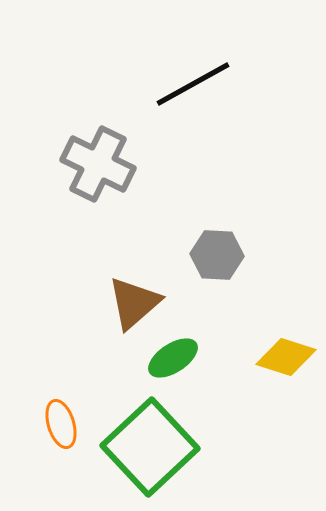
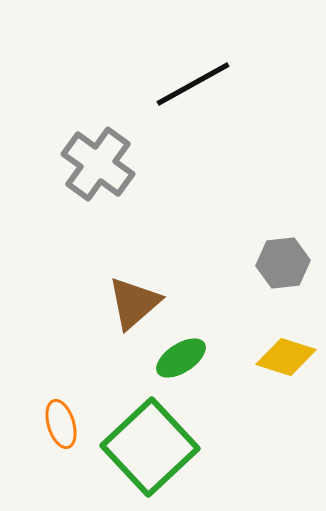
gray cross: rotated 10 degrees clockwise
gray hexagon: moved 66 px right, 8 px down; rotated 9 degrees counterclockwise
green ellipse: moved 8 px right
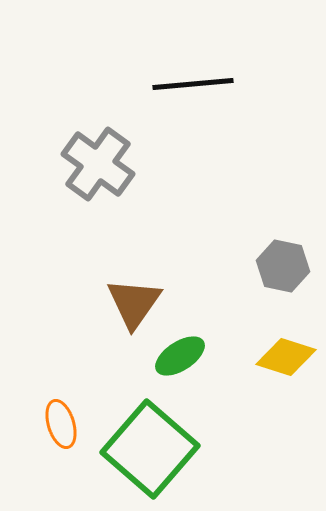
black line: rotated 24 degrees clockwise
gray hexagon: moved 3 px down; rotated 18 degrees clockwise
brown triangle: rotated 14 degrees counterclockwise
green ellipse: moved 1 px left, 2 px up
green square: moved 2 px down; rotated 6 degrees counterclockwise
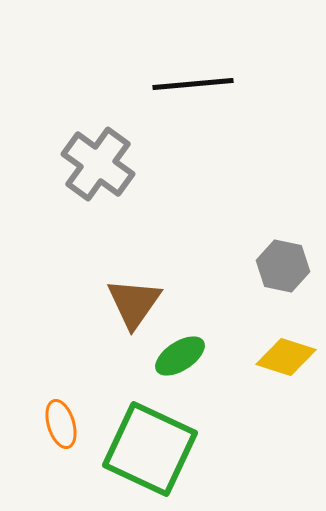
green square: rotated 16 degrees counterclockwise
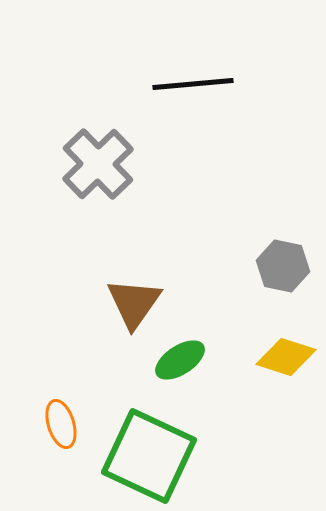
gray cross: rotated 10 degrees clockwise
green ellipse: moved 4 px down
green square: moved 1 px left, 7 px down
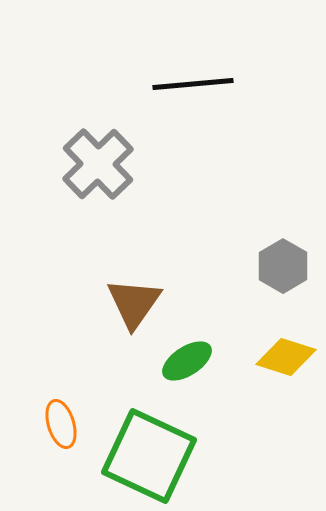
gray hexagon: rotated 18 degrees clockwise
green ellipse: moved 7 px right, 1 px down
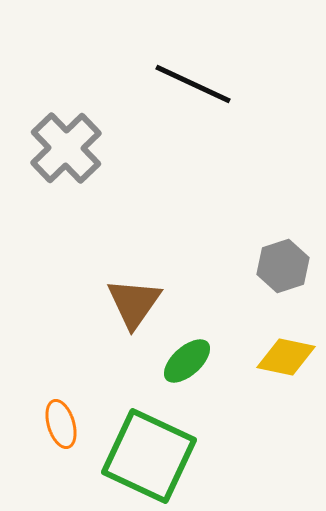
black line: rotated 30 degrees clockwise
gray cross: moved 32 px left, 16 px up
gray hexagon: rotated 12 degrees clockwise
yellow diamond: rotated 6 degrees counterclockwise
green ellipse: rotated 9 degrees counterclockwise
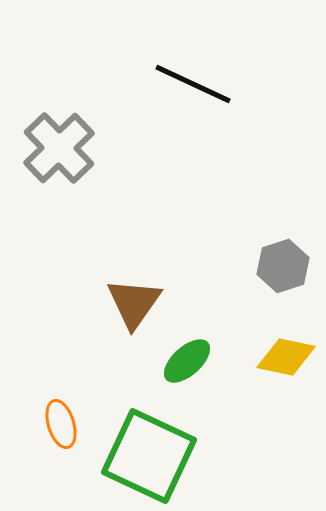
gray cross: moved 7 px left
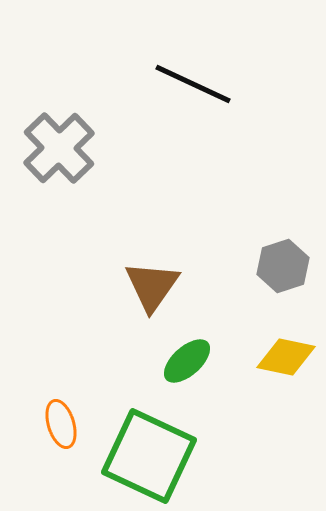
brown triangle: moved 18 px right, 17 px up
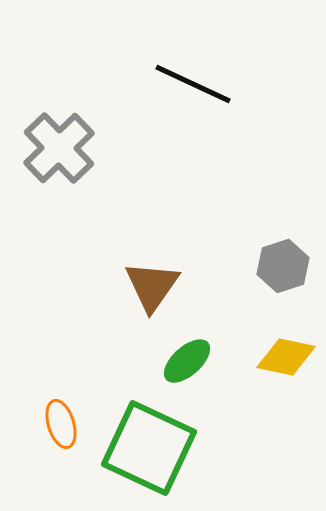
green square: moved 8 px up
